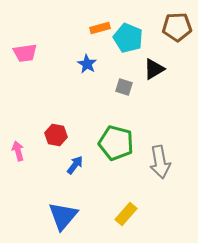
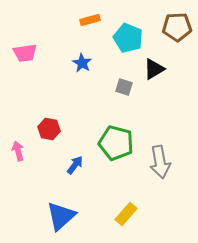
orange rectangle: moved 10 px left, 8 px up
blue star: moved 5 px left, 1 px up
red hexagon: moved 7 px left, 6 px up
blue triangle: moved 2 px left; rotated 8 degrees clockwise
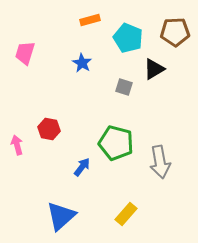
brown pentagon: moved 2 px left, 5 px down
pink trapezoid: rotated 115 degrees clockwise
pink arrow: moved 1 px left, 6 px up
blue arrow: moved 7 px right, 2 px down
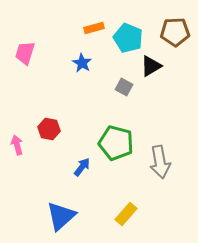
orange rectangle: moved 4 px right, 8 px down
black triangle: moved 3 px left, 3 px up
gray square: rotated 12 degrees clockwise
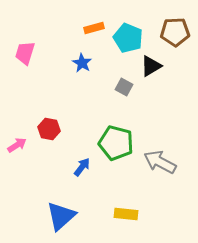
pink arrow: rotated 72 degrees clockwise
gray arrow: rotated 128 degrees clockwise
yellow rectangle: rotated 55 degrees clockwise
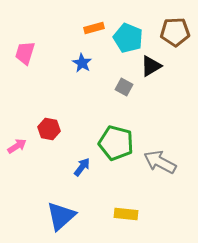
pink arrow: moved 1 px down
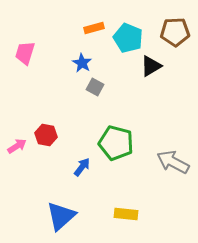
gray square: moved 29 px left
red hexagon: moved 3 px left, 6 px down
gray arrow: moved 13 px right
